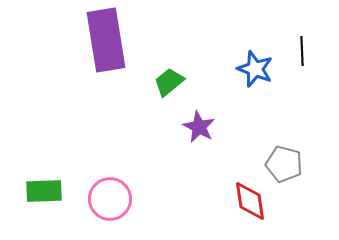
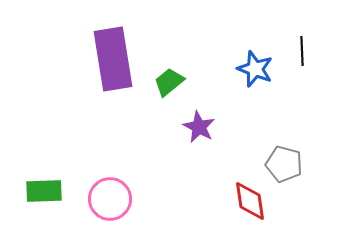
purple rectangle: moved 7 px right, 19 px down
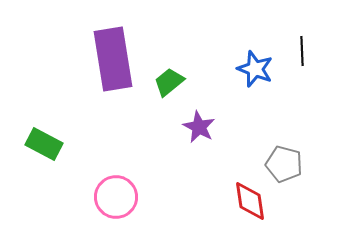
green rectangle: moved 47 px up; rotated 30 degrees clockwise
pink circle: moved 6 px right, 2 px up
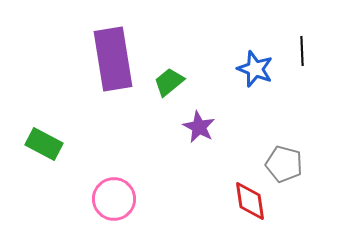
pink circle: moved 2 px left, 2 px down
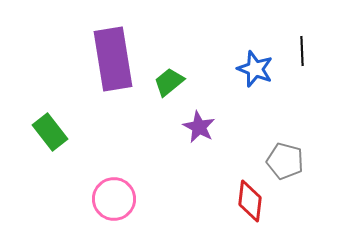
green rectangle: moved 6 px right, 12 px up; rotated 24 degrees clockwise
gray pentagon: moved 1 px right, 3 px up
red diamond: rotated 15 degrees clockwise
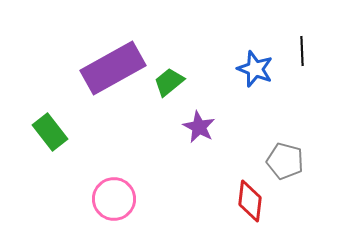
purple rectangle: moved 9 px down; rotated 70 degrees clockwise
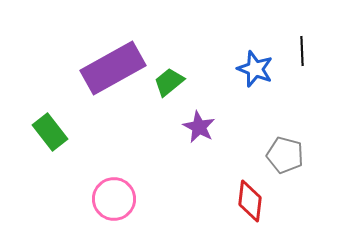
gray pentagon: moved 6 px up
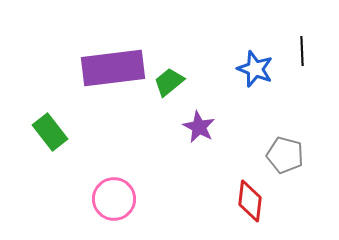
purple rectangle: rotated 22 degrees clockwise
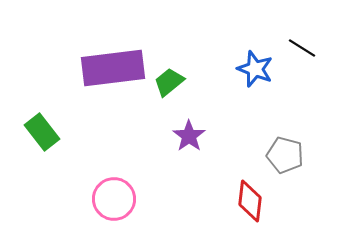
black line: moved 3 px up; rotated 56 degrees counterclockwise
purple star: moved 10 px left, 9 px down; rotated 8 degrees clockwise
green rectangle: moved 8 px left
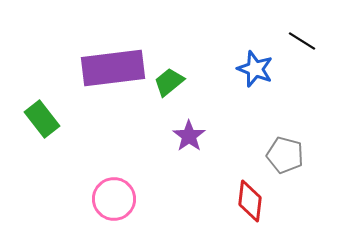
black line: moved 7 px up
green rectangle: moved 13 px up
